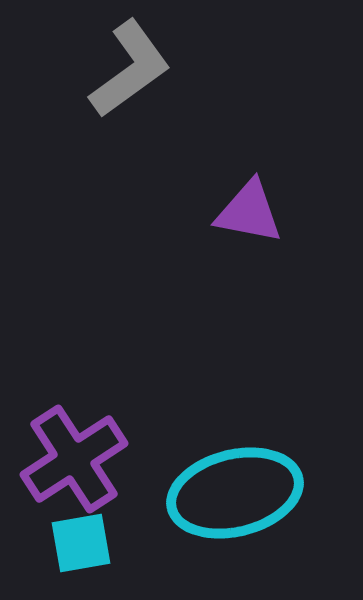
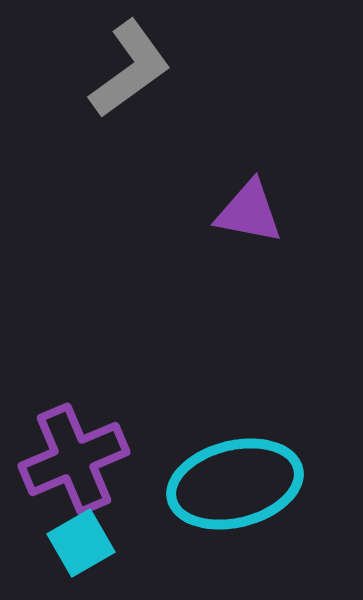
purple cross: rotated 10 degrees clockwise
cyan ellipse: moved 9 px up
cyan square: rotated 20 degrees counterclockwise
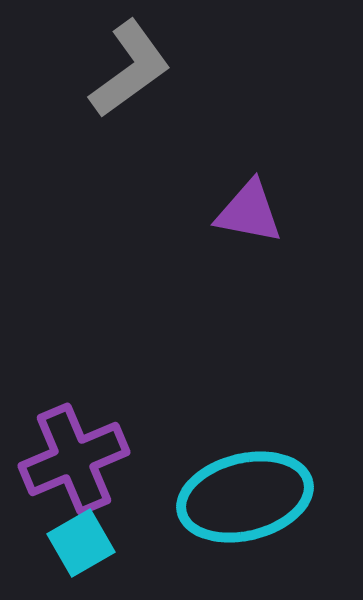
cyan ellipse: moved 10 px right, 13 px down
